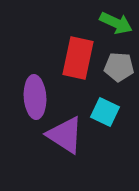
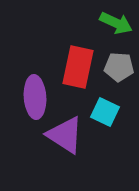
red rectangle: moved 9 px down
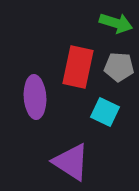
green arrow: rotated 8 degrees counterclockwise
purple triangle: moved 6 px right, 27 px down
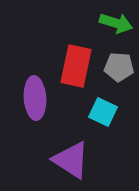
red rectangle: moved 2 px left, 1 px up
purple ellipse: moved 1 px down
cyan square: moved 2 px left
purple triangle: moved 2 px up
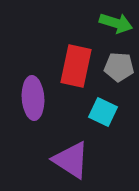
purple ellipse: moved 2 px left
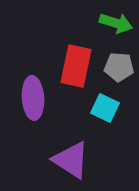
cyan square: moved 2 px right, 4 px up
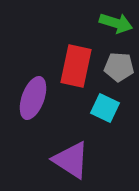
purple ellipse: rotated 24 degrees clockwise
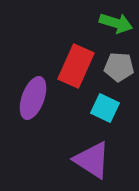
red rectangle: rotated 12 degrees clockwise
purple triangle: moved 21 px right
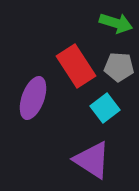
red rectangle: rotated 57 degrees counterclockwise
cyan square: rotated 28 degrees clockwise
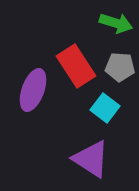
gray pentagon: moved 1 px right
purple ellipse: moved 8 px up
cyan square: rotated 16 degrees counterclockwise
purple triangle: moved 1 px left, 1 px up
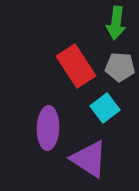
green arrow: rotated 80 degrees clockwise
purple ellipse: moved 15 px right, 38 px down; rotated 18 degrees counterclockwise
cyan square: rotated 16 degrees clockwise
purple triangle: moved 2 px left
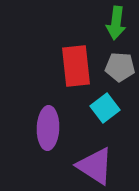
red rectangle: rotated 27 degrees clockwise
purple triangle: moved 6 px right, 7 px down
